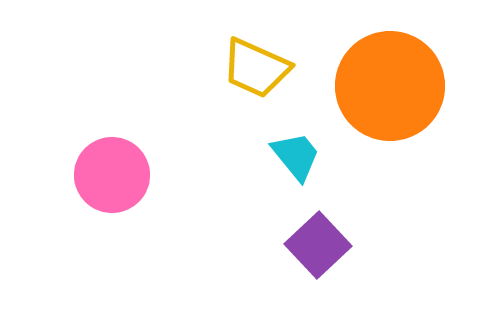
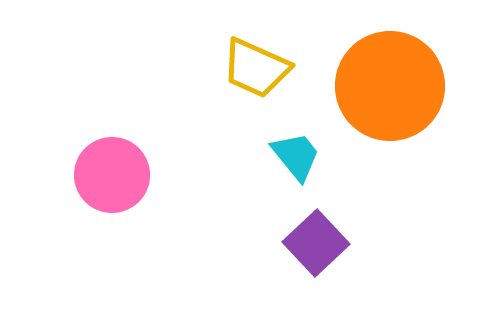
purple square: moved 2 px left, 2 px up
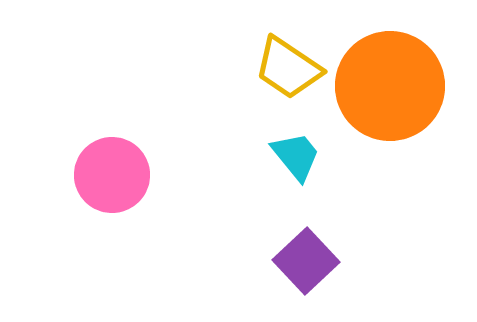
yellow trapezoid: moved 32 px right; rotated 10 degrees clockwise
purple square: moved 10 px left, 18 px down
